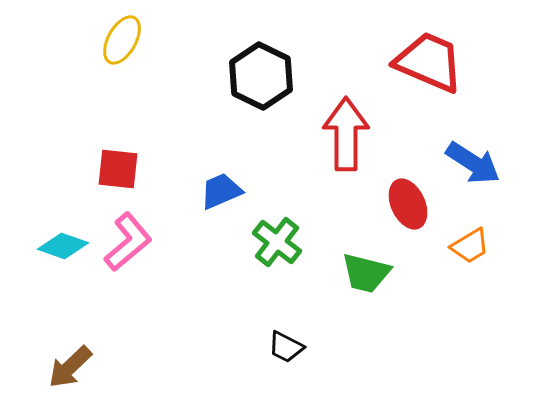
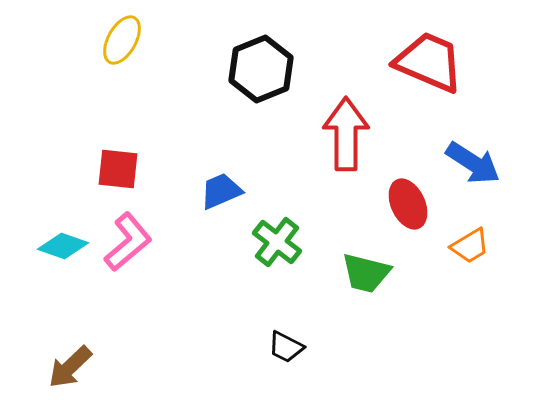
black hexagon: moved 7 px up; rotated 12 degrees clockwise
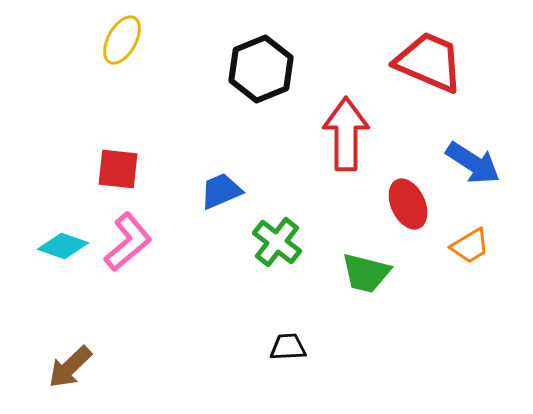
black trapezoid: moved 2 px right; rotated 150 degrees clockwise
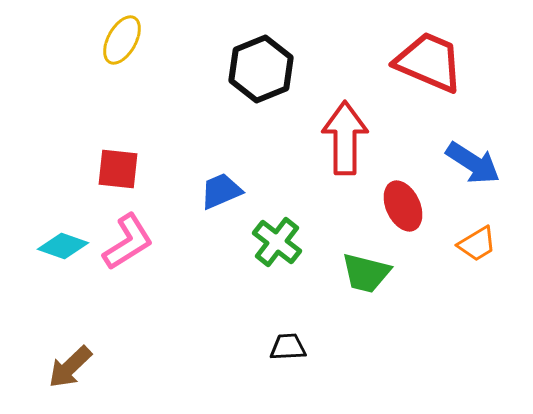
red arrow: moved 1 px left, 4 px down
red ellipse: moved 5 px left, 2 px down
pink L-shape: rotated 8 degrees clockwise
orange trapezoid: moved 7 px right, 2 px up
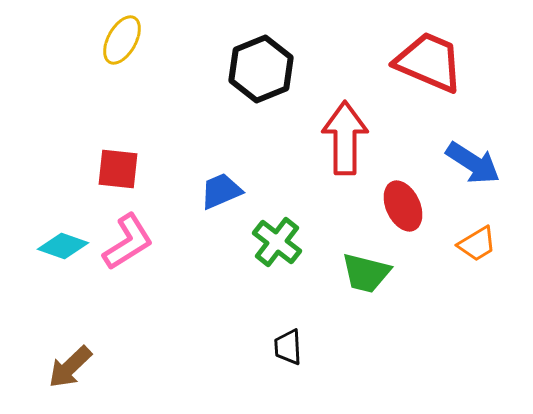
black trapezoid: rotated 90 degrees counterclockwise
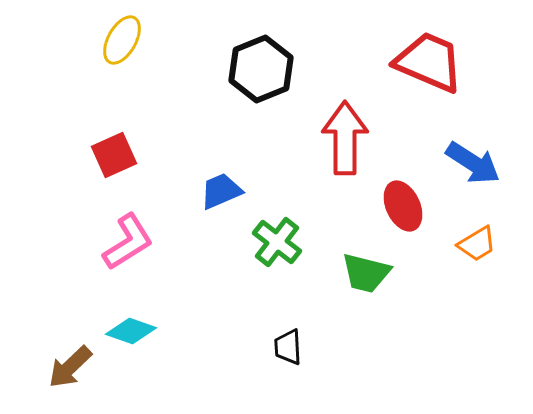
red square: moved 4 px left, 14 px up; rotated 30 degrees counterclockwise
cyan diamond: moved 68 px right, 85 px down
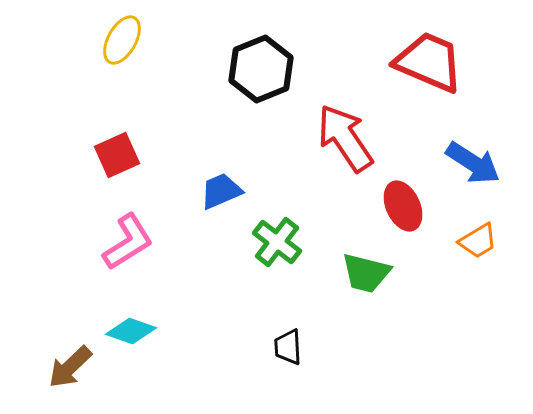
red arrow: rotated 34 degrees counterclockwise
red square: moved 3 px right
orange trapezoid: moved 1 px right, 3 px up
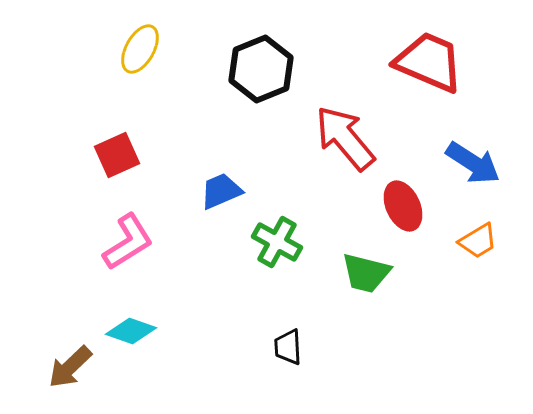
yellow ellipse: moved 18 px right, 9 px down
red arrow: rotated 6 degrees counterclockwise
green cross: rotated 9 degrees counterclockwise
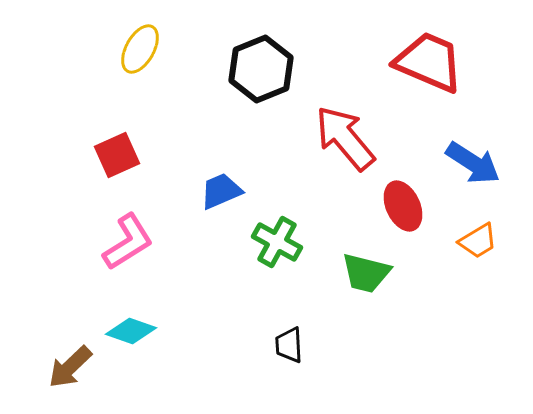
black trapezoid: moved 1 px right, 2 px up
